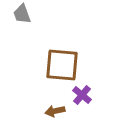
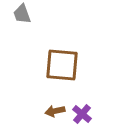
purple cross: moved 19 px down
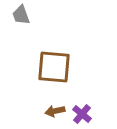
gray trapezoid: moved 1 px left, 1 px down
brown square: moved 8 px left, 2 px down
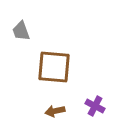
gray trapezoid: moved 16 px down
purple cross: moved 13 px right, 8 px up; rotated 12 degrees counterclockwise
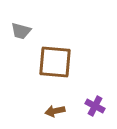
gray trapezoid: rotated 55 degrees counterclockwise
brown square: moved 1 px right, 5 px up
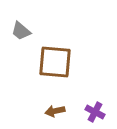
gray trapezoid: rotated 25 degrees clockwise
purple cross: moved 6 px down
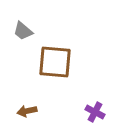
gray trapezoid: moved 2 px right
brown arrow: moved 28 px left
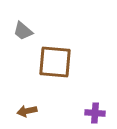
purple cross: moved 1 px down; rotated 24 degrees counterclockwise
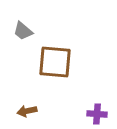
purple cross: moved 2 px right, 1 px down
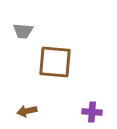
gray trapezoid: rotated 35 degrees counterclockwise
purple cross: moved 5 px left, 2 px up
